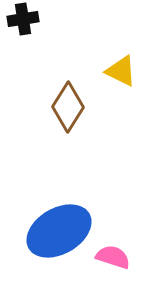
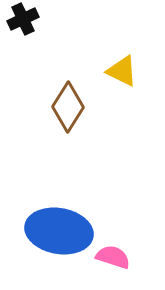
black cross: rotated 16 degrees counterclockwise
yellow triangle: moved 1 px right
blue ellipse: rotated 40 degrees clockwise
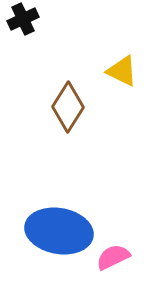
pink semicircle: rotated 44 degrees counterclockwise
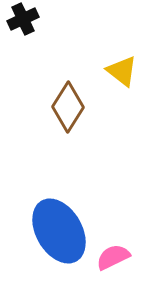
yellow triangle: rotated 12 degrees clockwise
blue ellipse: rotated 50 degrees clockwise
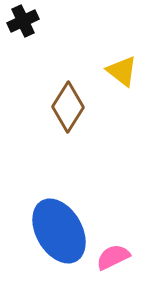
black cross: moved 2 px down
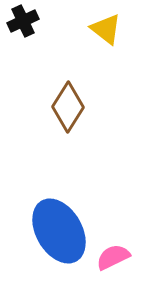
yellow triangle: moved 16 px left, 42 px up
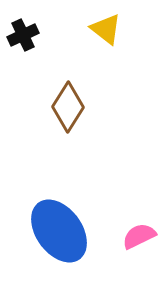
black cross: moved 14 px down
blue ellipse: rotated 6 degrees counterclockwise
pink semicircle: moved 26 px right, 21 px up
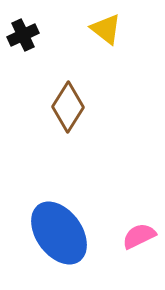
blue ellipse: moved 2 px down
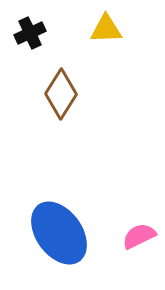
yellow triangle: rotated 40 degrees counterclockwise
black cross: moved 7 px right, 2 px up
brown diamond: moved 7 px left, 13 px up
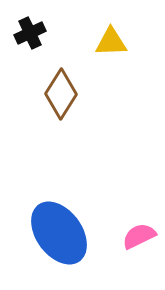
yellow triangle: moved 5 px right, 13 px down
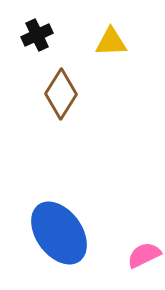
black cross: moved 7 px right, 2 px down
pink semicircle: moved 5 px right, 19 px down
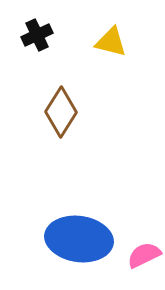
yellow triangle: rotated 16 degrees clockwise
brown diamond: moved 18 px down
blue ellipse: moved 20 px right, 6 px down; rotated 46 degrees counterclockwise
